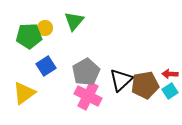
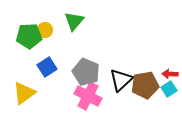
yellow circle: moved 2 px down
blue square: moved 1 px right, 1 px down
gray pentagon: rotated 20 degrees counterclockwise
cyan square: moved 1 px left, 2 px up
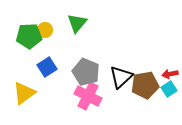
green triangle: moved 3 px right, 2 px down
red arrow: rotated 14 degrees counterclockwise
black triangle: moved 3 px up
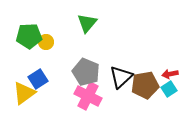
green triangle: moved 10 px right
yellow circle: moved 1 px right, 12 px down
blue square: moved 9 px left, 12 px down
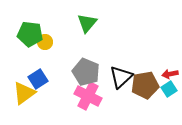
green pentagon: moved 1 px right, 2 px up; rotated 10 degrees clockwise
yellow circle: moved 1 px left
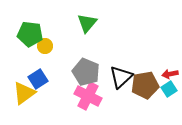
yellow circle: moved 4 px down
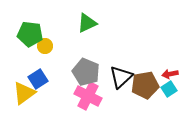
green triangle: rotated 25 degrees clockwise
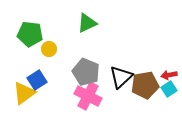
yellow circle: moved 4 px right, 3 px down
red arrow: moved 1 px left, 1 px down
blue square: moved 1 px left, 1 px down
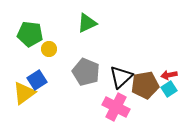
pink cross: moved 28 px right, 11 px down
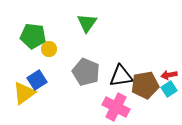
green triangle: rotated 30 degrees counterclockwise
green pentagon: moved 3 px right, 2 px down
black triangle: moved 1 px up; rotated 35 degrees clockwise
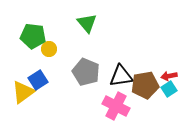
green triangle: rotated 15 degrees counterclockwise
red arrow: moved 1 px down
blue square: moved 1 px right
yellow triangle: moved 1 px left, 1 px up
pink cross: moved 1 px up
